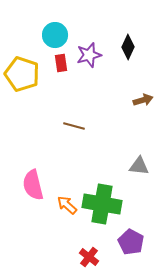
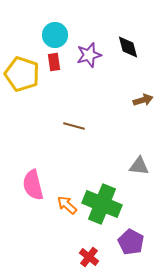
black diamond: rotated 40 degrees counterclockwise
red rectangle: moved 7 px left, 1 px up
green cross: rotated 12 degrees clockwise
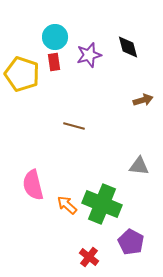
cyan circle: moved 2 px down
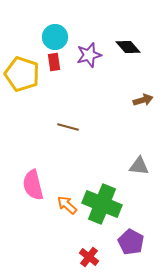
black diamond: rotated 25 degrees counterclockwise
brown line: moved 6 px left, 1 px down
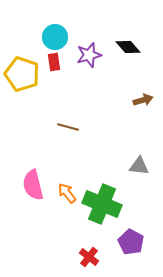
orange arrow: moved 12 px up; rotated 10 degrees clockwise
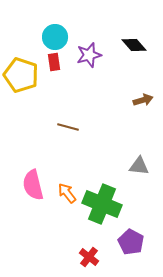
black diamond: moved 6 px right, 2 px up
yellow pentagon: moved 1 px left, 1 px down
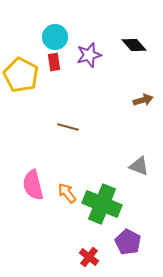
yellow pentagon: rotated 8 degrees clockwise
gray triangle: rotated 15 degrees clockwise
purple pentagon: moved 3 px left
